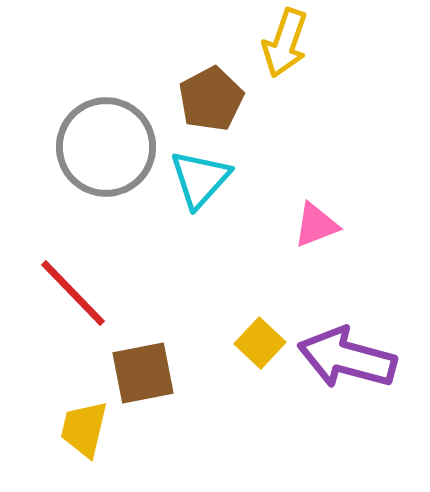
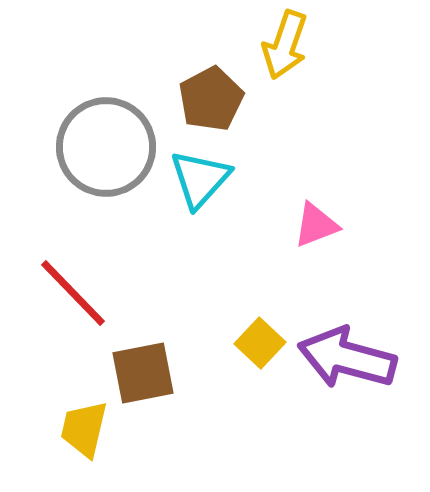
yellow arrow: moved 2 px down
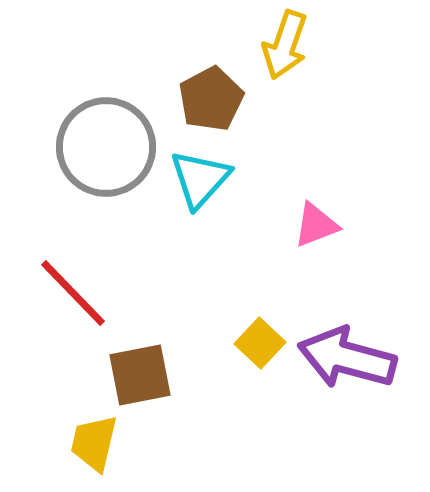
brown square: moved 3 px left, 2 px down
yellow trapezoid: moved 10 px right, 14 px down
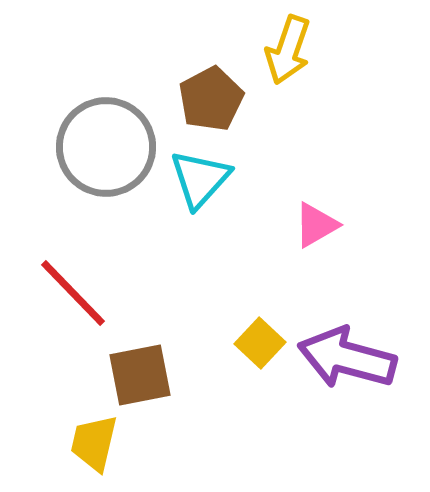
yellow arrow: moved 3 px right, 5 px down
pink triangle: rotated 9 degrees counterclockwise
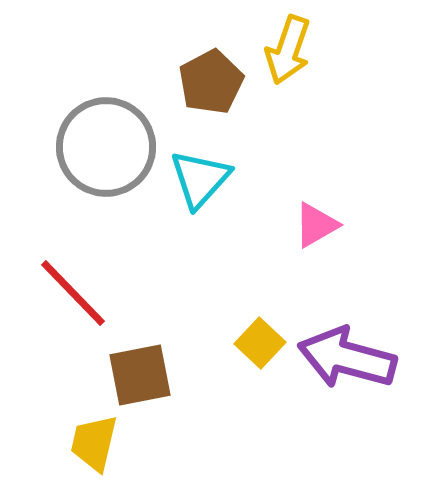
brown pentagon: moved 17 px up
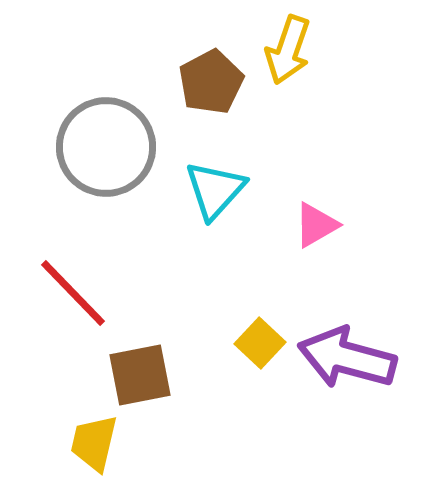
cyan triangle: moved 15 px right, 11 px down
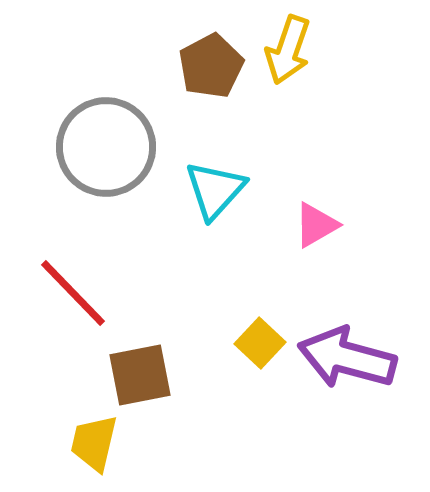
brown pentagon: moved 16 px up
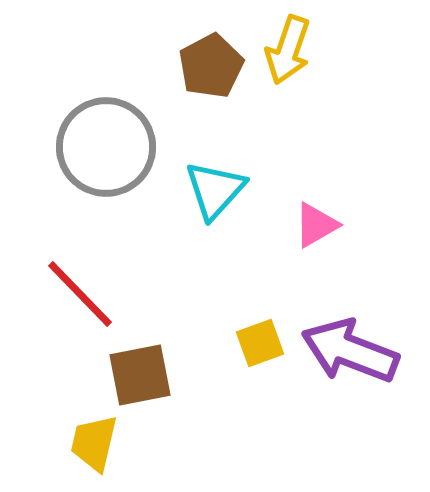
red line: moved 7 px right, 1 px down
yellow square: rotated 27 degrees clockwise
purple arrow: moved 3 px right, 7 px up; rotated 6 degrees clockwise
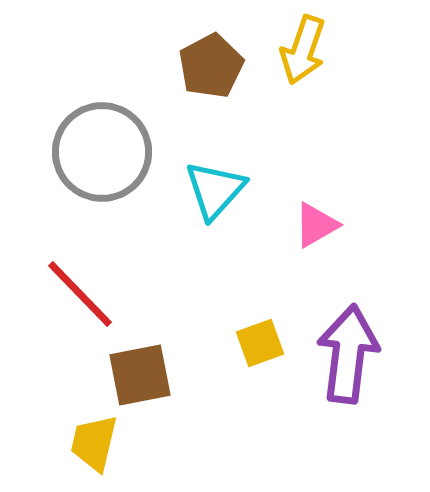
yellow arrow: moved 15 px right
gray circle: moved 4 px left, 5 px down
purple arrow: moved 2 px left, 3 px down; rotated 76 degrees clockwise
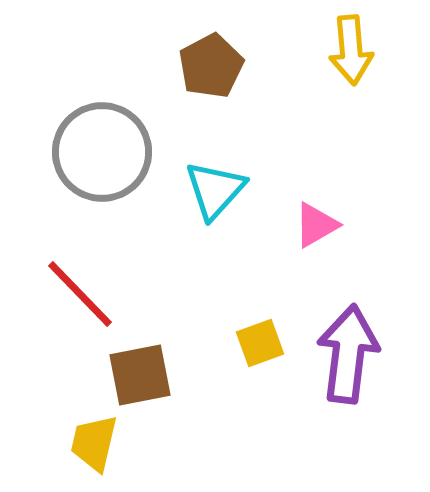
yellow arrow: moved 48 px right; rotated 24 degrees counterclockwise
